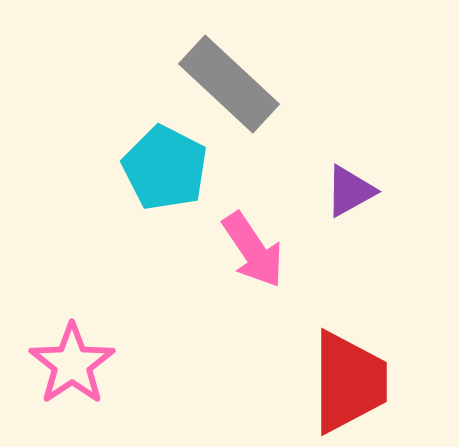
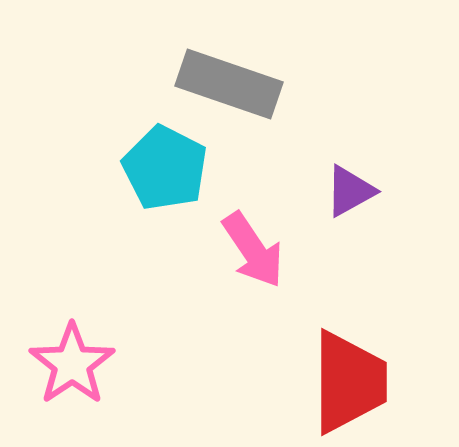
gray rectangle: rotated 24 degrees counterclockwise
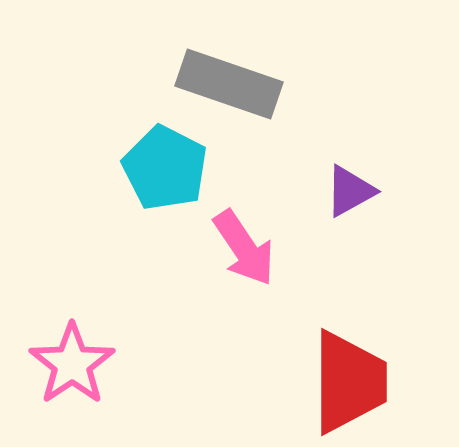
pink arrow: moved 9 px left, 2 px up
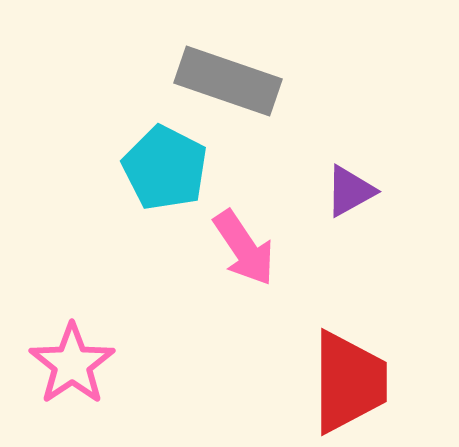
gray rectangle: moved 1 px left, 3 px up
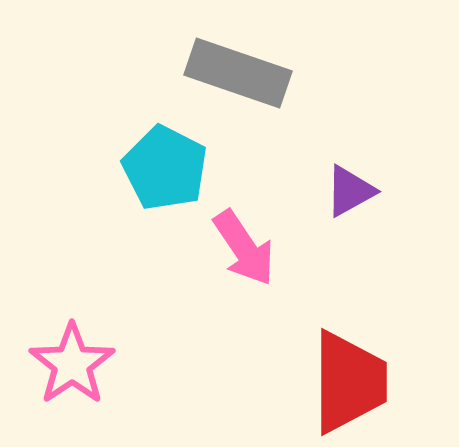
gray rectangle: moved 10 px right, 8 px up
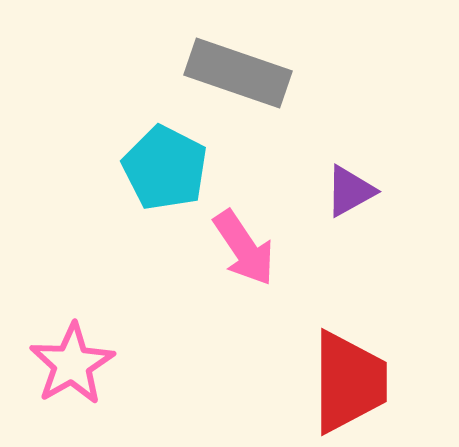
pink star: rotated 4 degrees clockwise
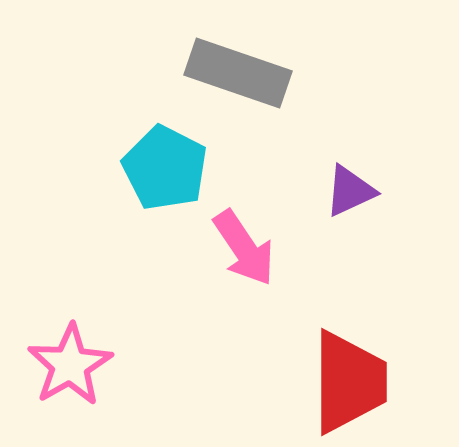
purple triangle: rotated 4 degrees clockwise
pink star: moved 2 px left, 1 px down
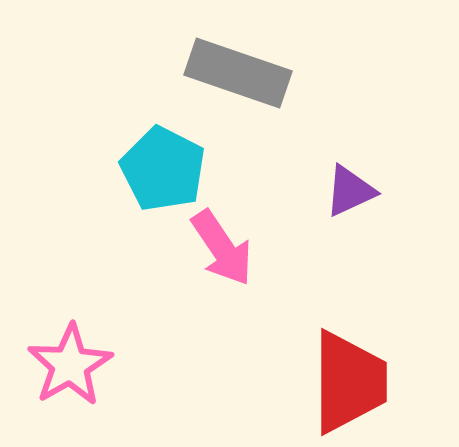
cyan pentagon: moved 2 px left, 1 px down
pink arrow: moved 22 px left
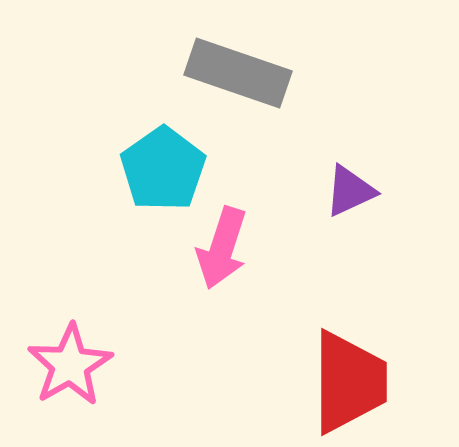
cyan pentagon: rotated 10 degrees clockwise
pink arrow: rotated 52 degrees clockwise
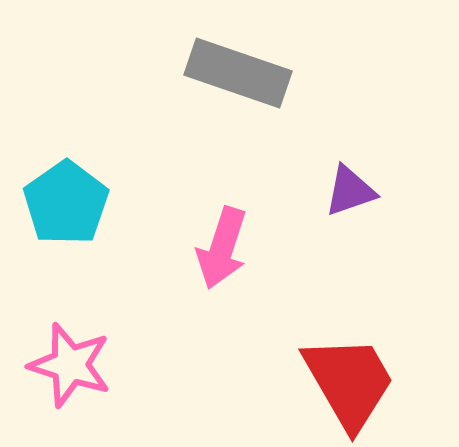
cyan pentagon: moved 97 px left, 34 px down
purple triangle: rotated 6 degrees clockwise
pink star: rotated 24 degrees counterclockwise
red trapezoid: rotated 30 degrees counterclockwise
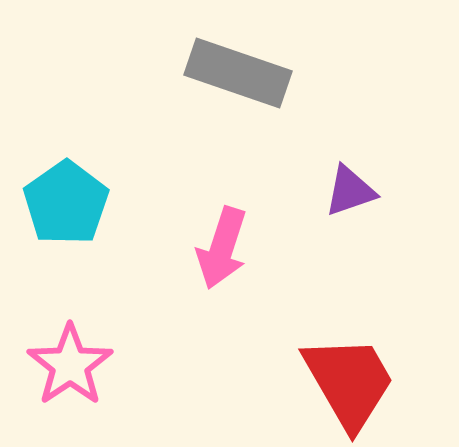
pink star: rotated 20 degrees clockwise
